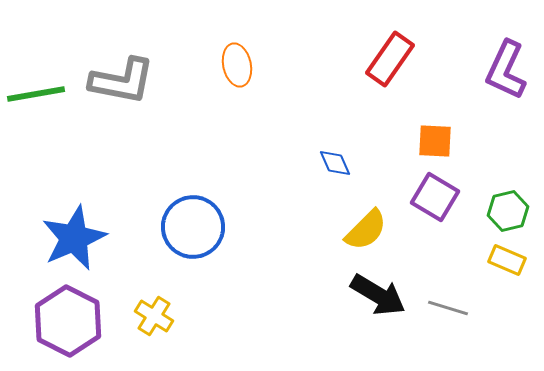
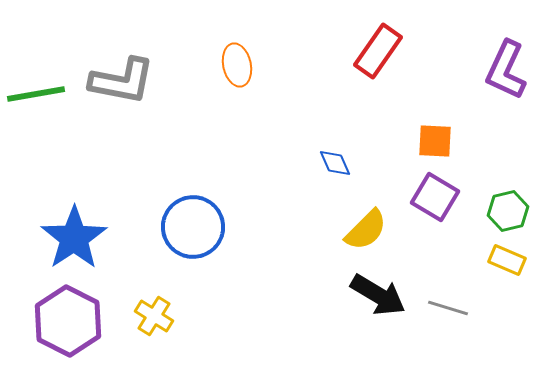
red rectangle: moved 12 px left, 8 px up
blue star: rotated 10 degrees counterclockwise
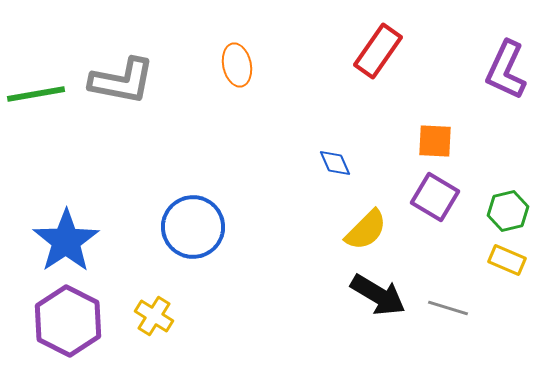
blue star: moved 8 px left, 3 px down
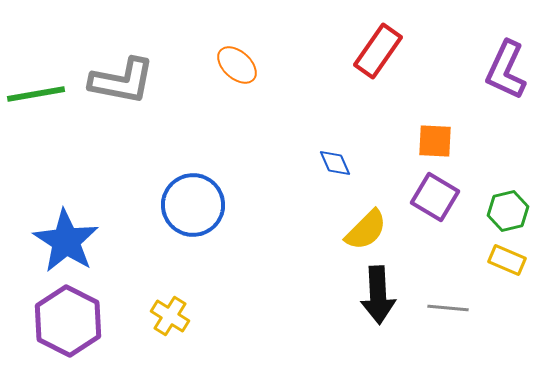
orange ellipse: rotated 36 degrees counterclockwise
blue circle: moved 22 px up
blue star: rotated 6 degrees counterclockwise
black arrow: rotated 56 degrees clockwise
gray line: rotated 12 degrees counterclockwise
yellow cross: moved 16 px right
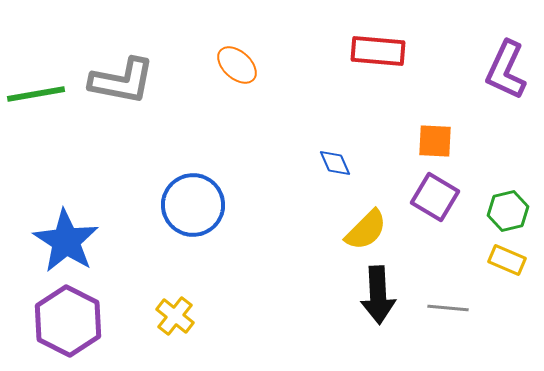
red rectangle: rotated 60 degrees clockwise
yellow cross: moved 5 px right; rotated 6 degrees clockwise
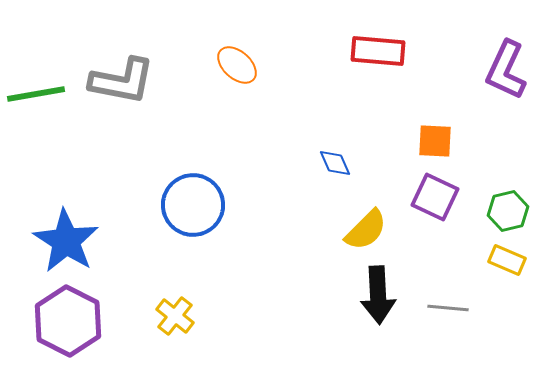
purple square: rotated 6 degrees counterclockwise
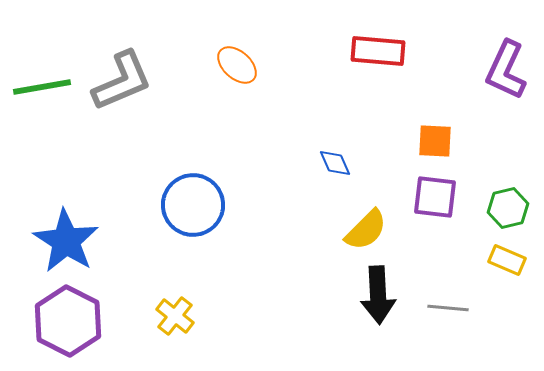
gray L-shape: rotated 34 degrees counterclockwise
green line: moved 6 px right, 7 px up
purple square: rotated 18 degrees counterclockwise
green hexagon: moved 3 px up
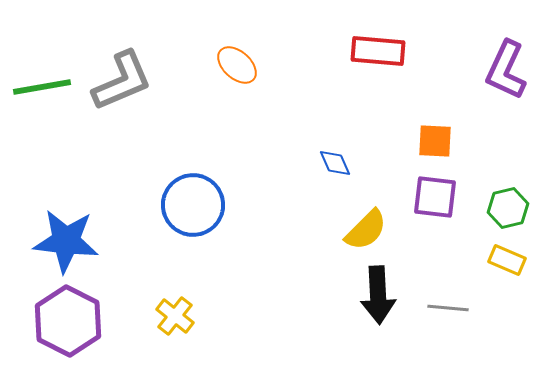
blue star: rotated 26 degrees counterclockwise
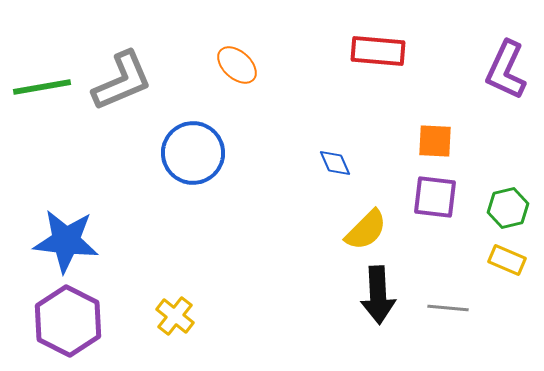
blue circle: moved 52 px up
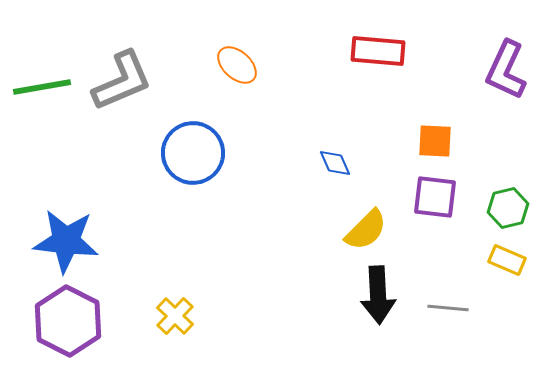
yellow cross: rotated 6 degrees clockwise
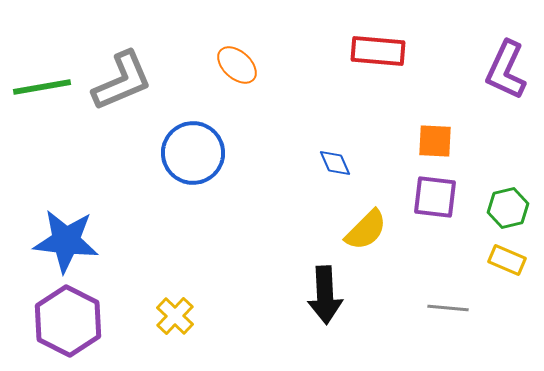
black arrow: moved 53 px left
